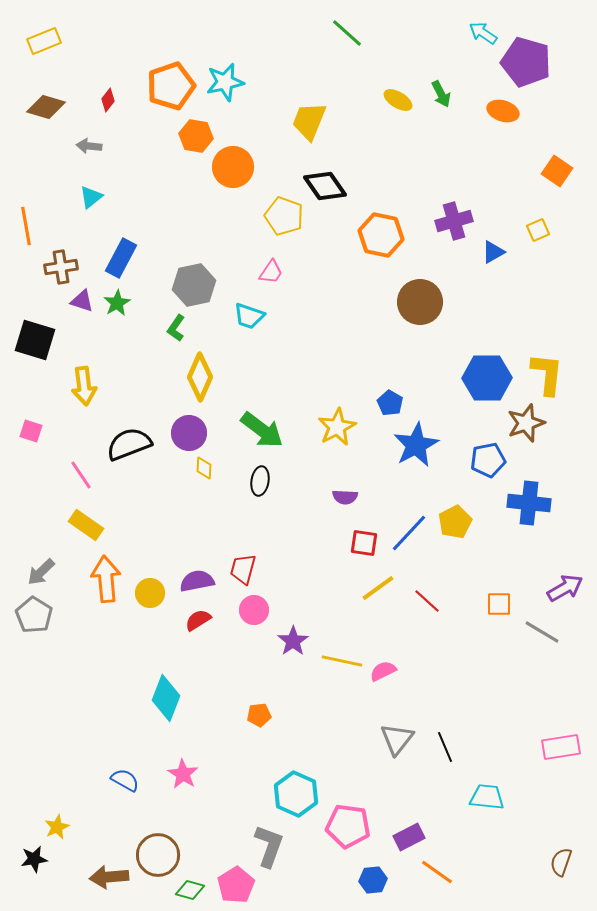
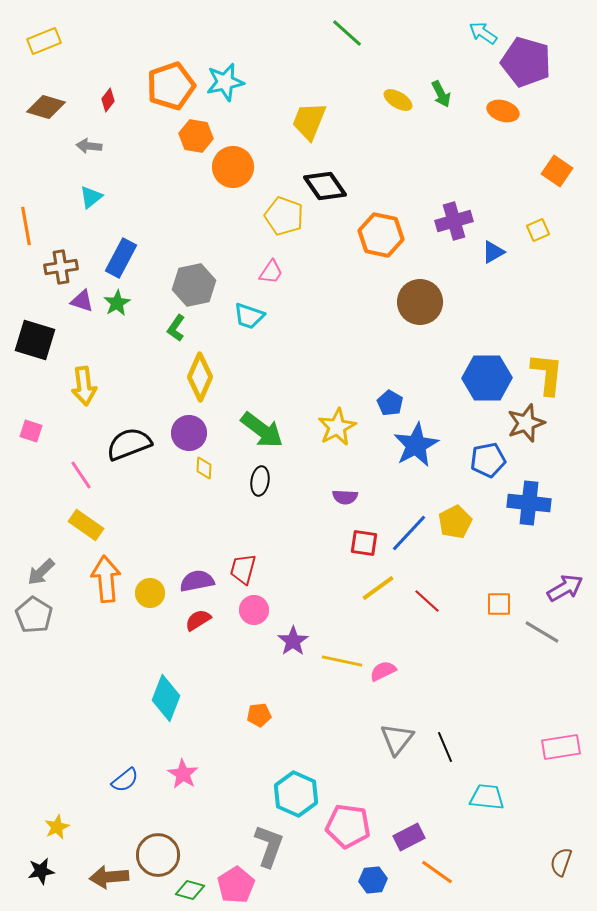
blue semicircle at (125, 780): rotated 112 degrees clockwise
black star at (34, 859): moved 7 px right, 12 px down
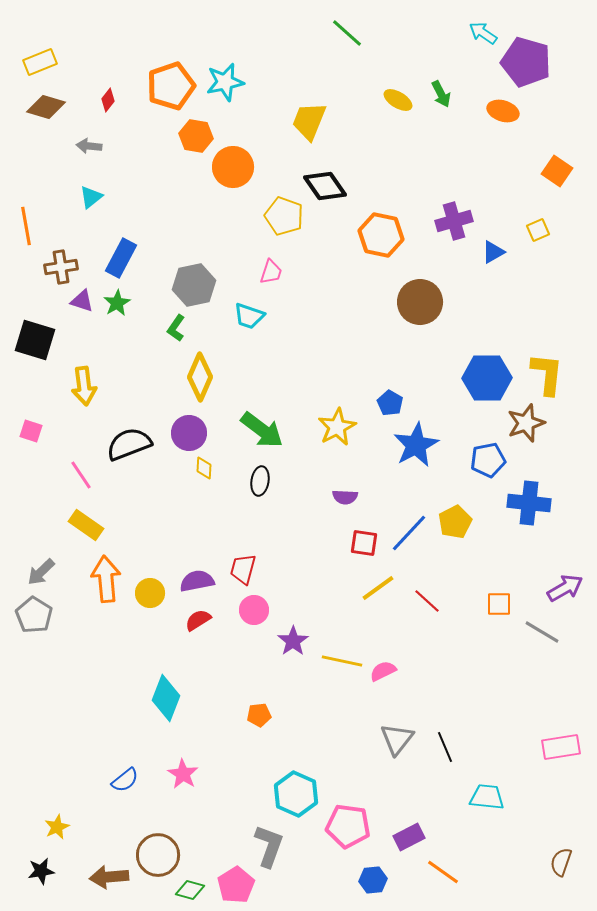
yellow rectangle at (44, 41): moved 4 px left, 21 px down
pink trapezoid at (271, 272): rotated 16 degrees counterclockwise
orange line at (437, 872): moved 6 px right
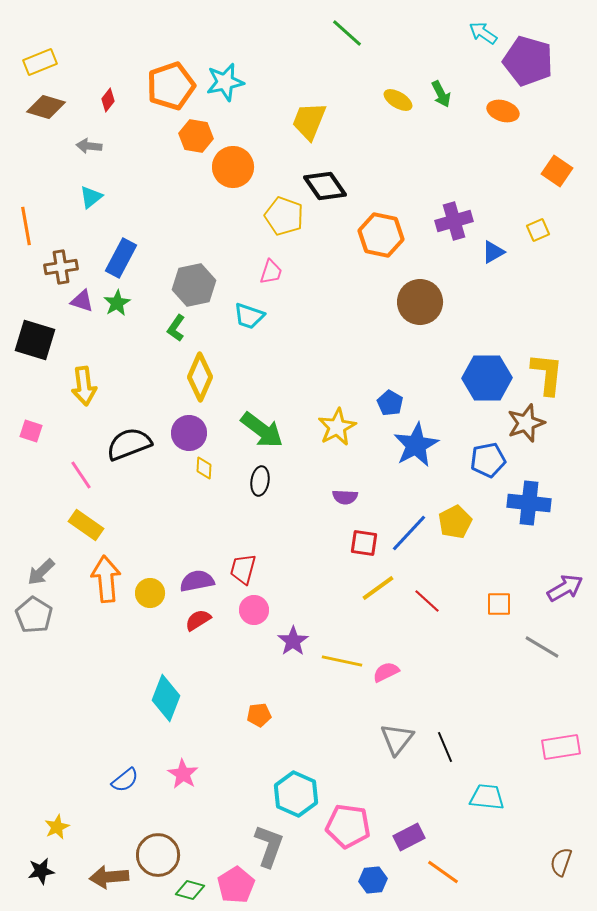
purple pentagon at (526, 62): moved 2 px right, 1 px up
gray line at (542, 632): moved 15 px down
pink semicircle at (383, 671): moved 3 px right, 1 px down
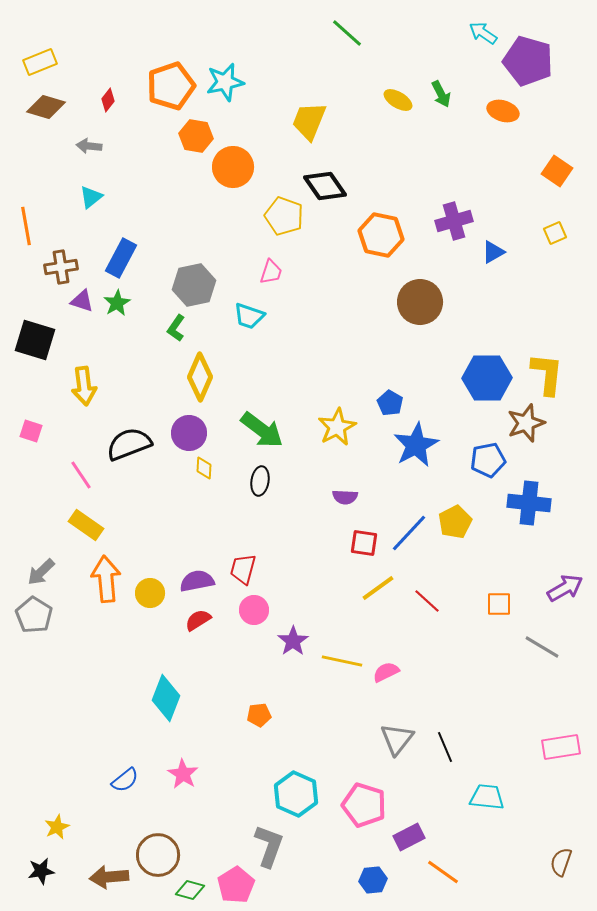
yellow square at (538, 230): moved 17 px right, 3 px down
pink pentagon at (348, 826): moved 16 px right, 21 px up; rotated 9 degrees clockwise
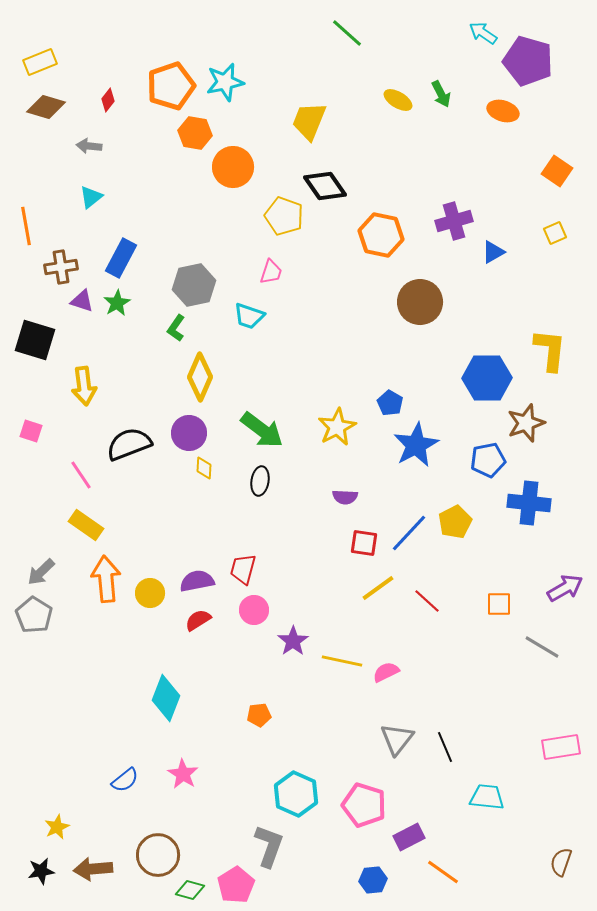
orange hexagon at (196, 136): moved 1 px left, 3 px up
yellow L-shape at (547, 374): moved 3 px right, 24 px up
brown arrow at (109, 877): moved 16 px left, 8 px up
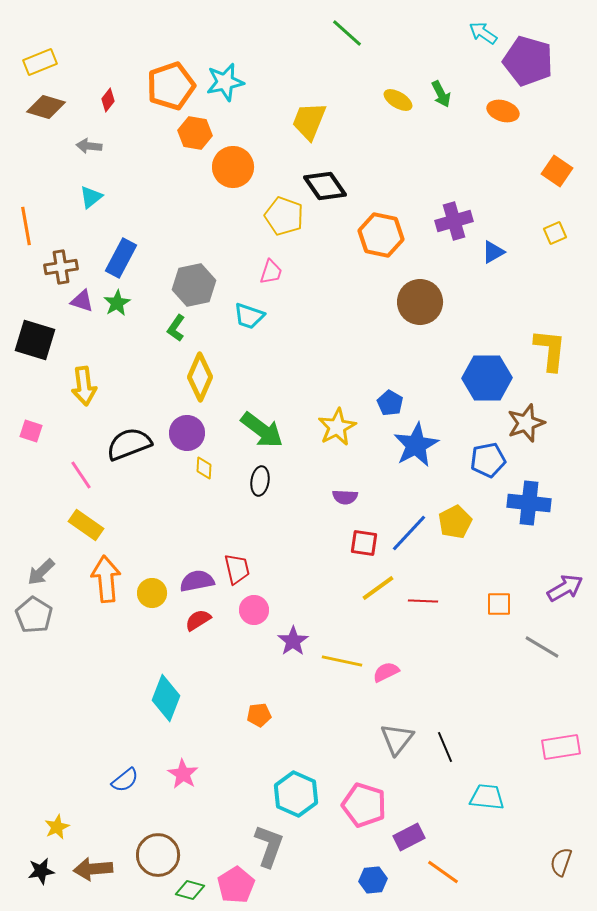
purple circle at (189, 433): moved 2 px left
red trapezoid at (243, 569): moved 6 px left; rotated 152 degrees clockwise
yellow circle at (150, 593): moved 2 px right
red line at (427, 601): moved 4 px left; rotated 40 degrees counterclockwise
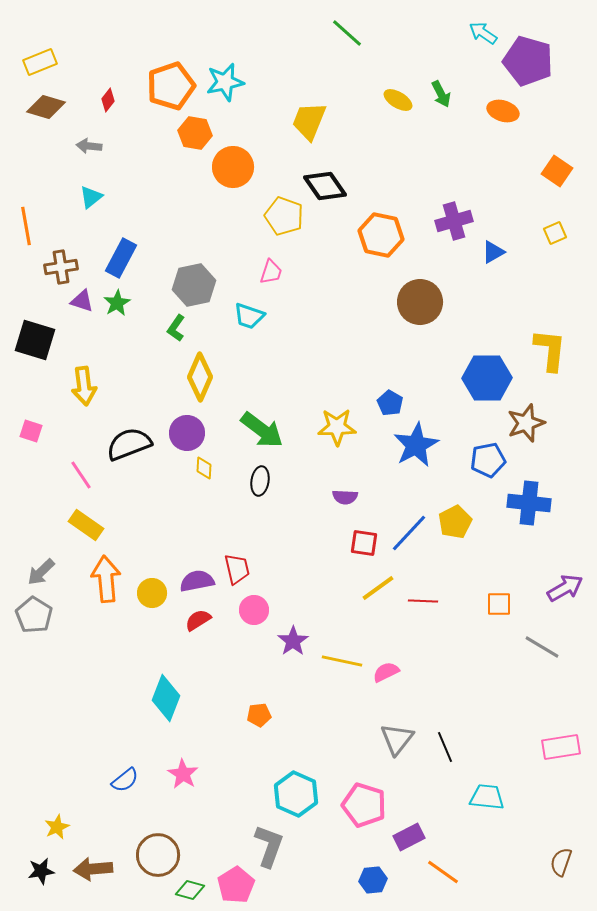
yellow star at (337, 427): rotated 27 degrees clockwise
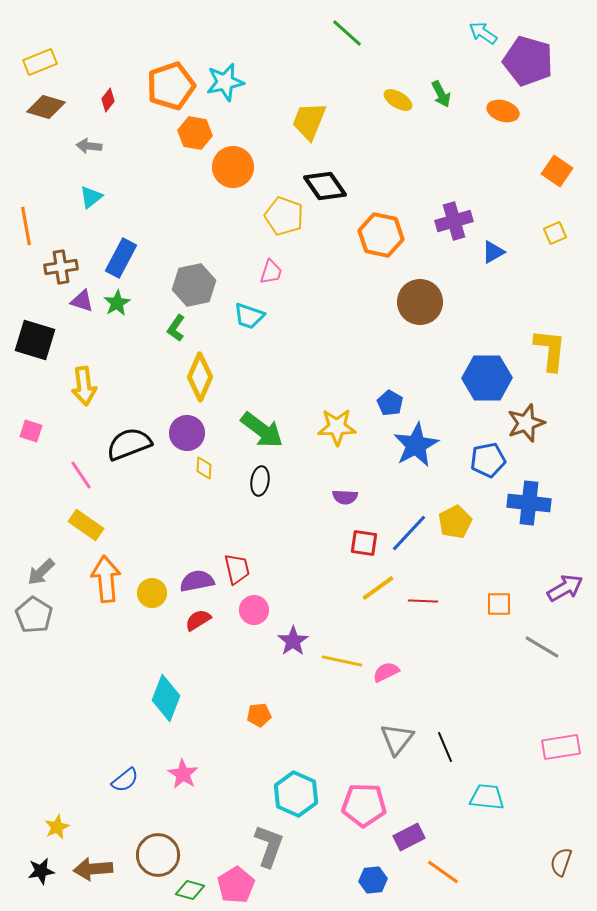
pink pentagon at (364, 805): rotated 15 degrees counterclockwise
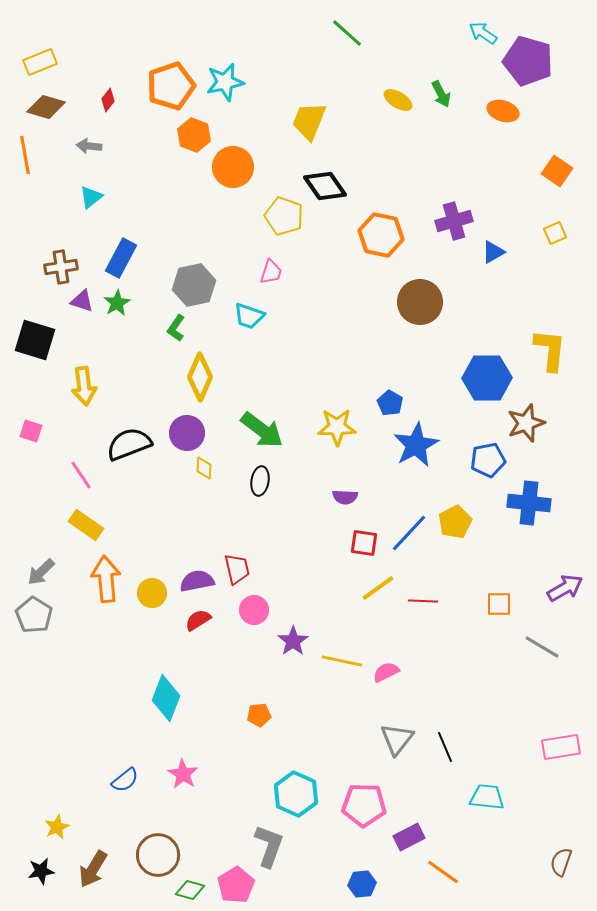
orange hexagon at (195, 133): moved 1 px left, 2 px down; rotated 12 degrees clockwise
orange line at (26, 226): moved 1 px left, 71 px up
brown arrow at (93, 869): rotated 54 degrees counterclockwise
blue hexagon at (373, 880): moved 11 px left, 4 px down
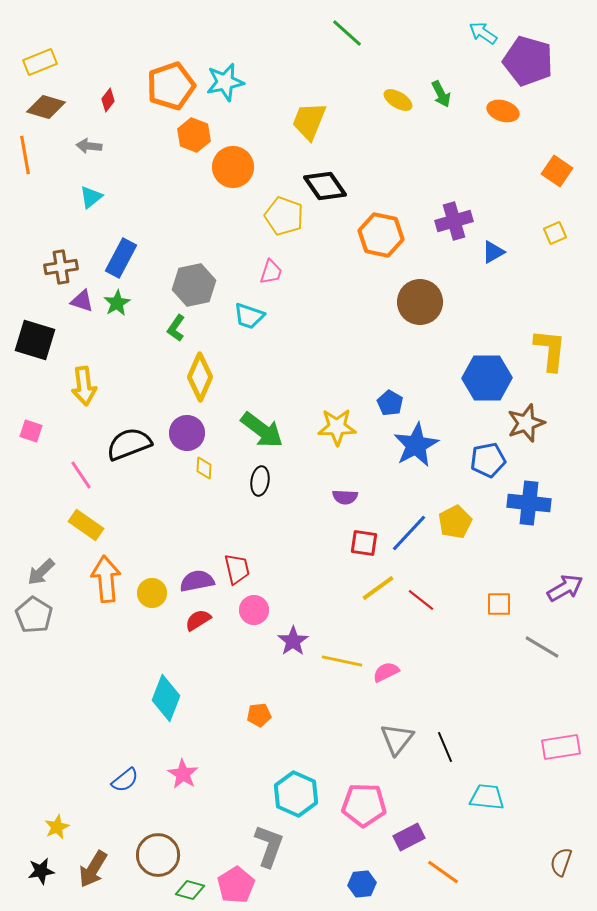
red line at (423, 601): moved 2 px left, 1 px up; rotated 36 degrees clockwise
